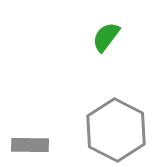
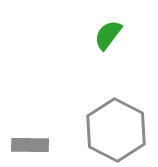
green semicircle: moved 2 px right, 2 px up
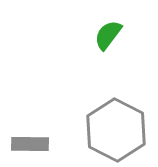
gray rectangle: moved 1 px up
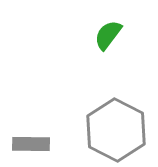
gray rectangle: moved 1 px right
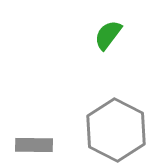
gray rectangle: moved 3 px right, 1 px down
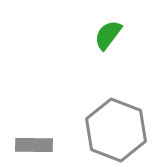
gray hexagon: rotated 6 degrees counterclockwise
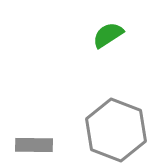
green semicircle: rotated 20 degrees clockwise
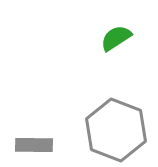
green semicircle: moved 8 px right, 3 px down
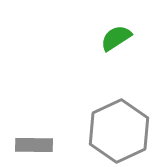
gray hexagon: moved 3 px right, 1 px down; rotated 14 degrees clockwise
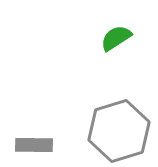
gray hexagon: rotated 8 degrees clockwise
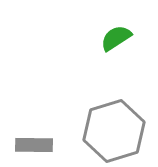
gray hexagon: moved 5 px left
